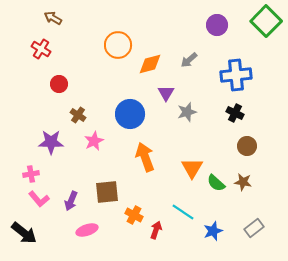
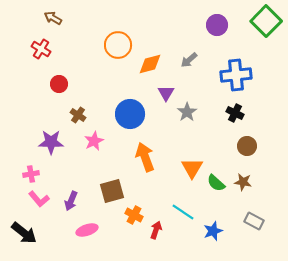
gray star: rotated 18 degrees counterclockwise
brown square: moved 5 px right, 1 px up; rotated 10 degrees counterclockwise
gray rectangle: moved 7 px up; rotated 66 degrees clockwise
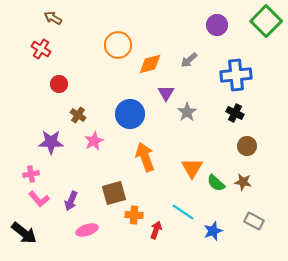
brown square: moved 2 px right, 2 px down
orange cross: rotated 24 degrees counterclockwise
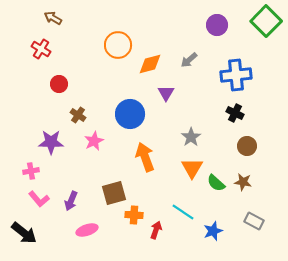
gray star: moved 4 px right, 25 px down
pink cross: moved 3 px up
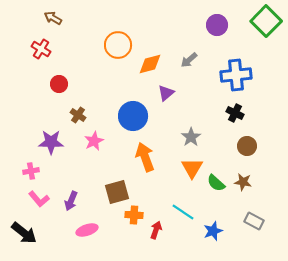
purple triangle: rotated 18 degrees clockwise
blue circle: moved 3 px right, 2 px down
brown square: moved 3 px right, 1 px up
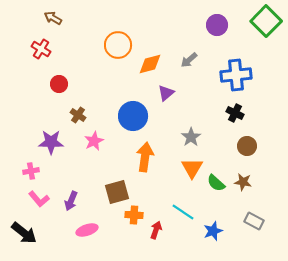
orange arrow: rotated 28 degrees clockwise
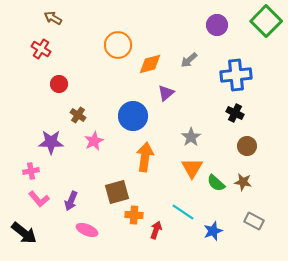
pink ellipse: rotated 40 degrees clockwise
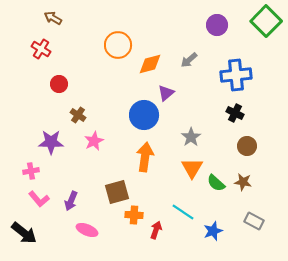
blue circle: moved 11 px right, 1 px up
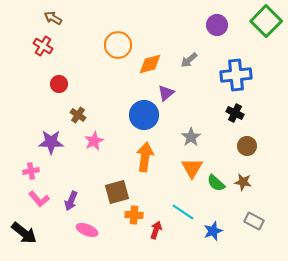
red cross: moved 2 px right, 3 px up
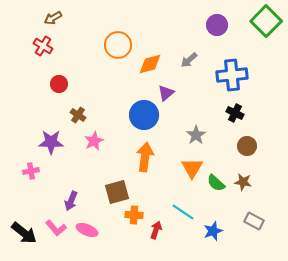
brown arrow: rotated 60 degrees counterclockwise
blue cross: moved 4 px left
gray star: moved 5 px right, 2 px up
pink L-shape: moved 17 px right, 29 px down
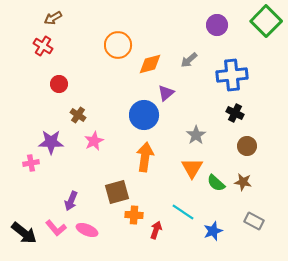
pink cross: moved 8 px up
